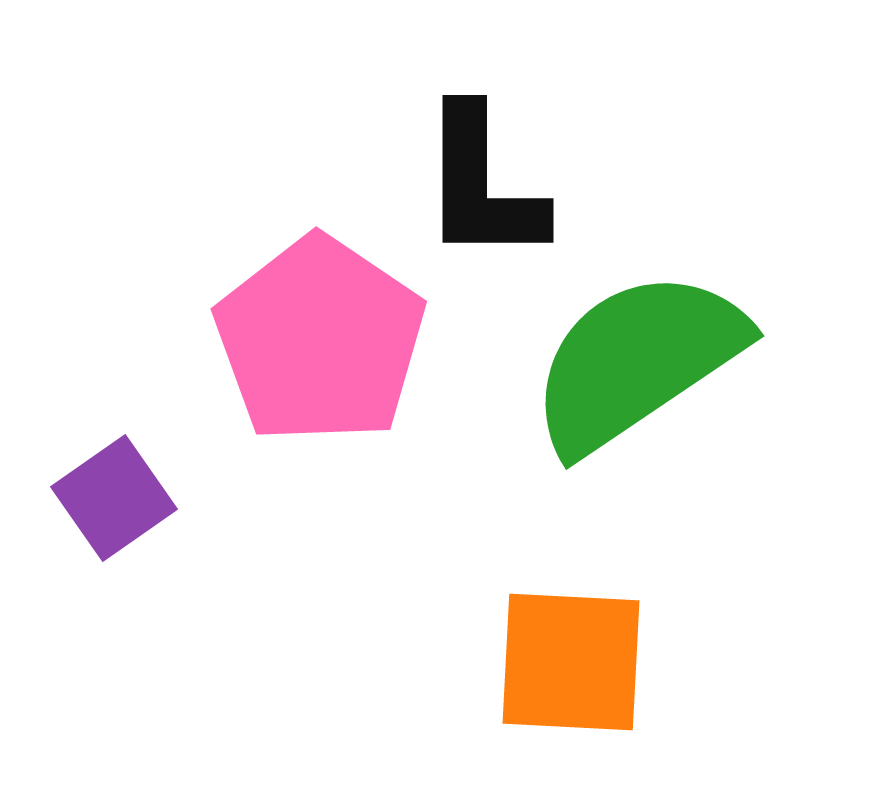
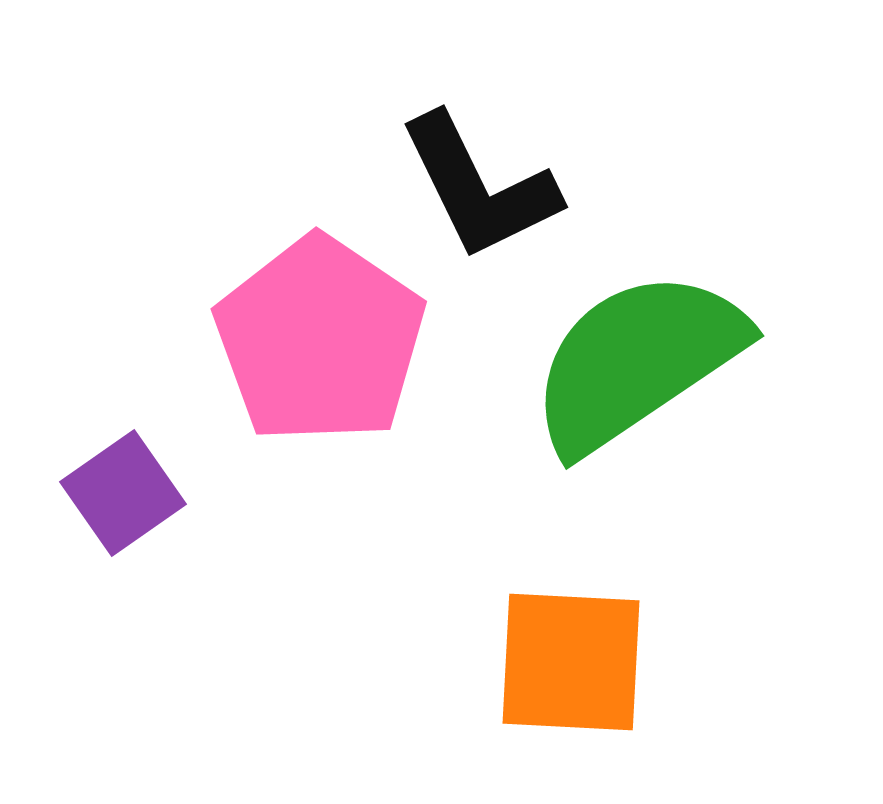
black L-shape: moved 3 px left, 2 px down; rotated 26 degrees counterclockwise
purple square: moved 9 px right, 5 px up
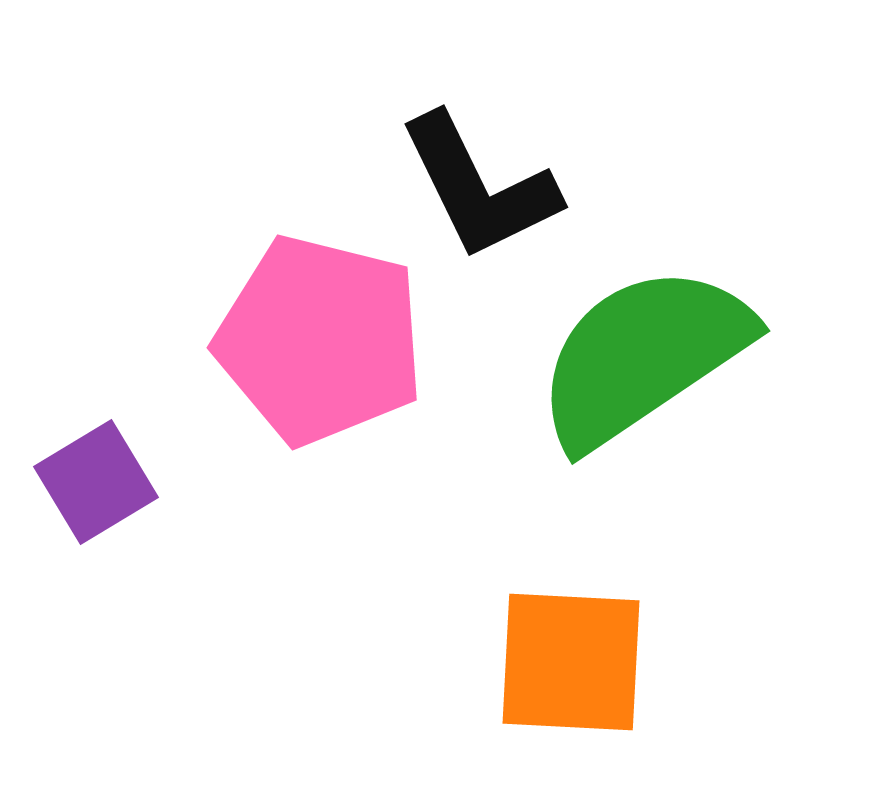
pink pentagon: rotated 20 degrees counterclockwise
green semicircle: moved 6 px right, 5 px up
purple square: moved 27 px left, 11 px up; rotated 4 degrees clockwise
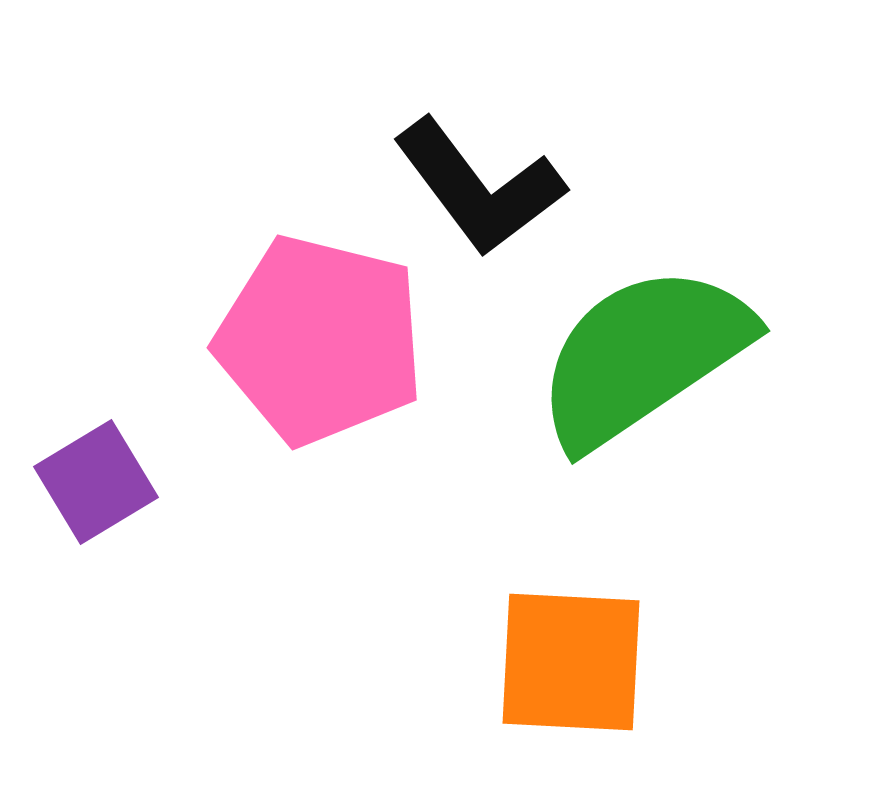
black L-shape: rotated 11 degrees counterclockwise
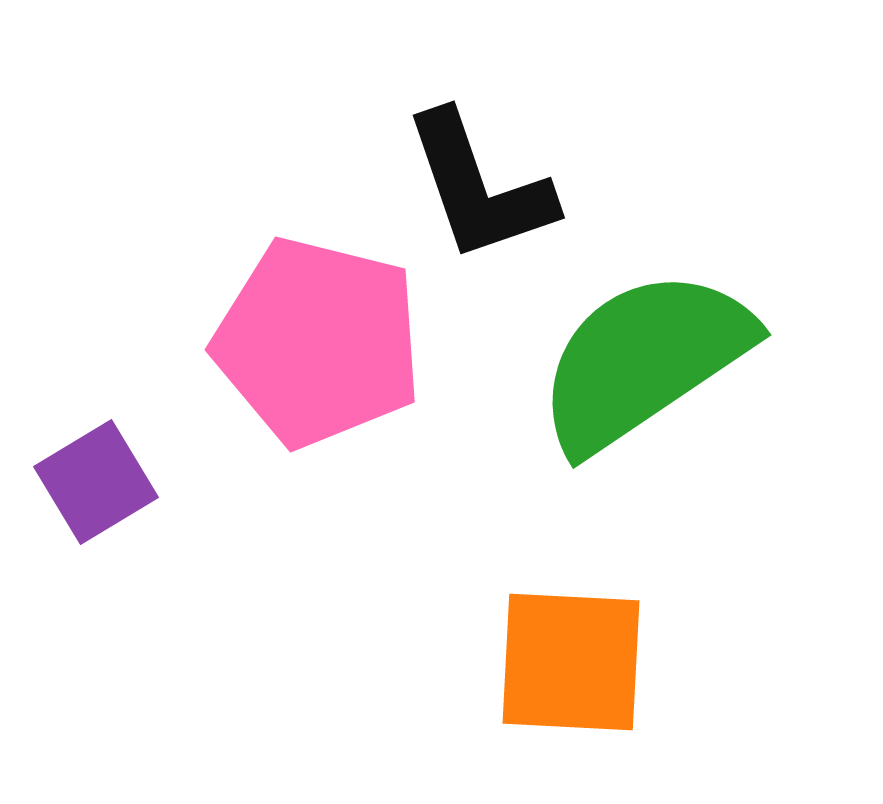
black L-shape: rotated 18 degrees clockwise
pink pentagon: moved 2 px left, 2 px down
green semicircle: moved 1 px right, 4 px down
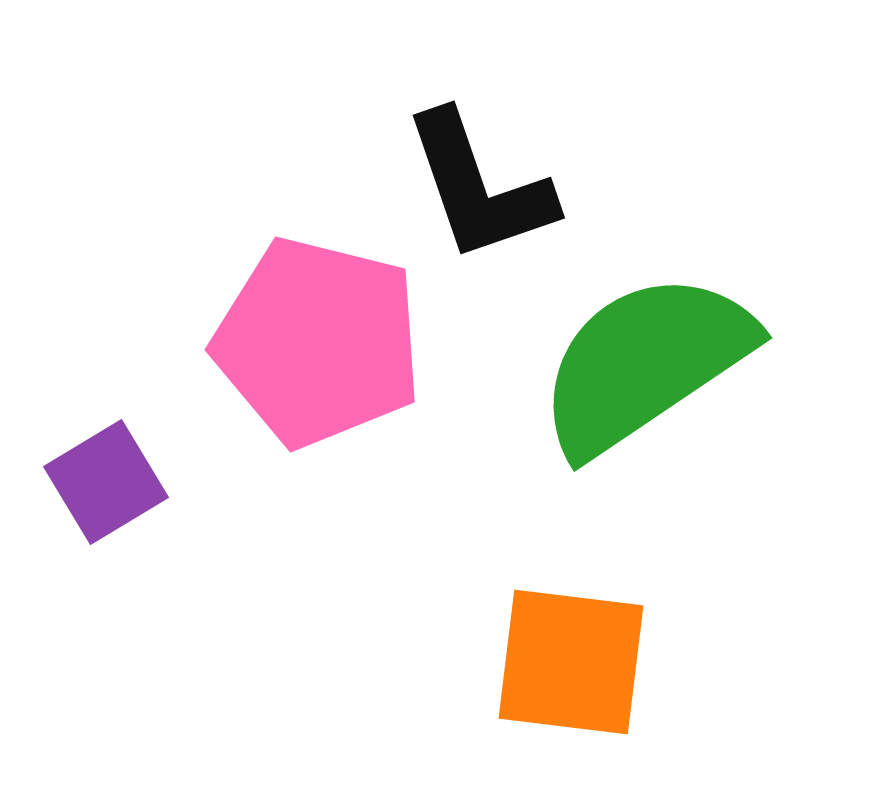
green semicircle: moved 1 px right, 3 px down
purple square: moved 10 px right
orange square: rotated 4 degrees clockwise
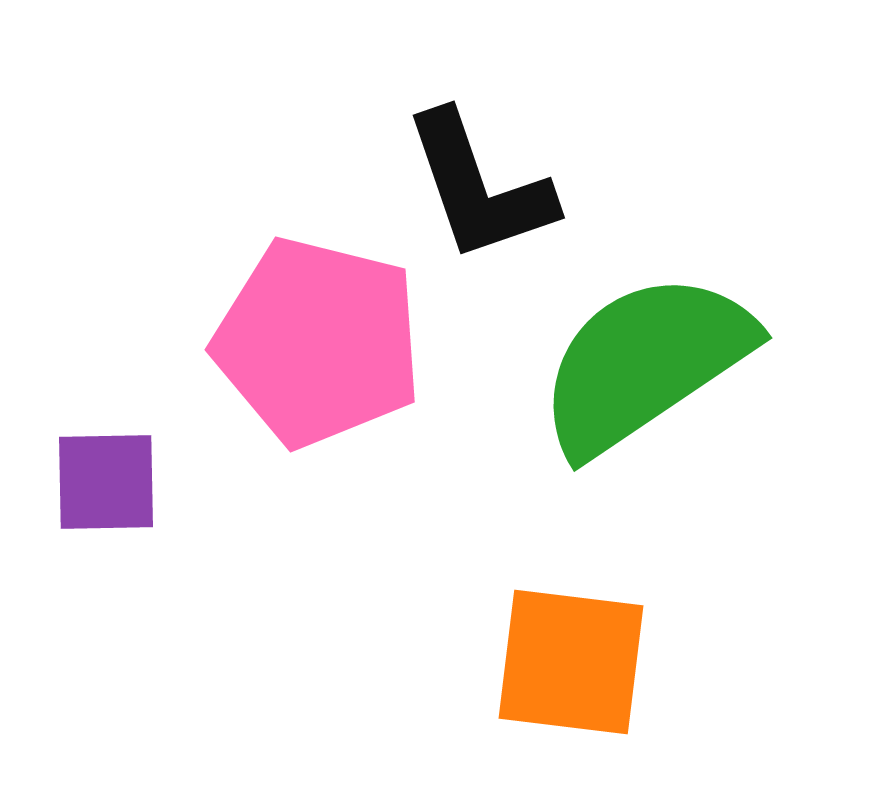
purple square: rotated 30 degrees clockwise
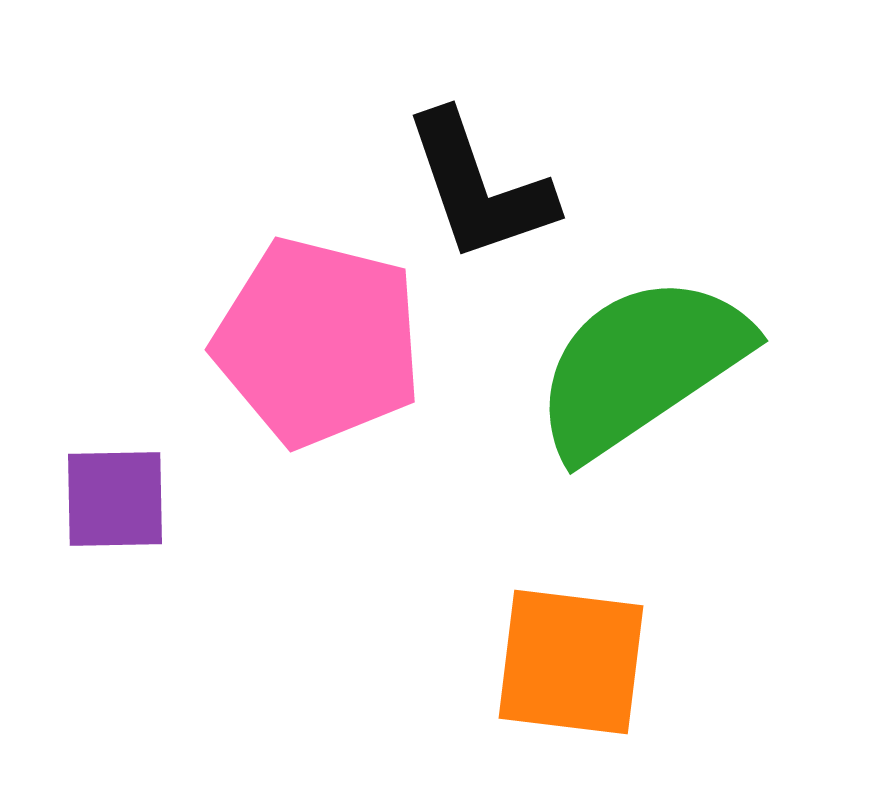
green semicircle: moved 4 px left, 3 px down
purple square: moved 9 px right, 17 px down
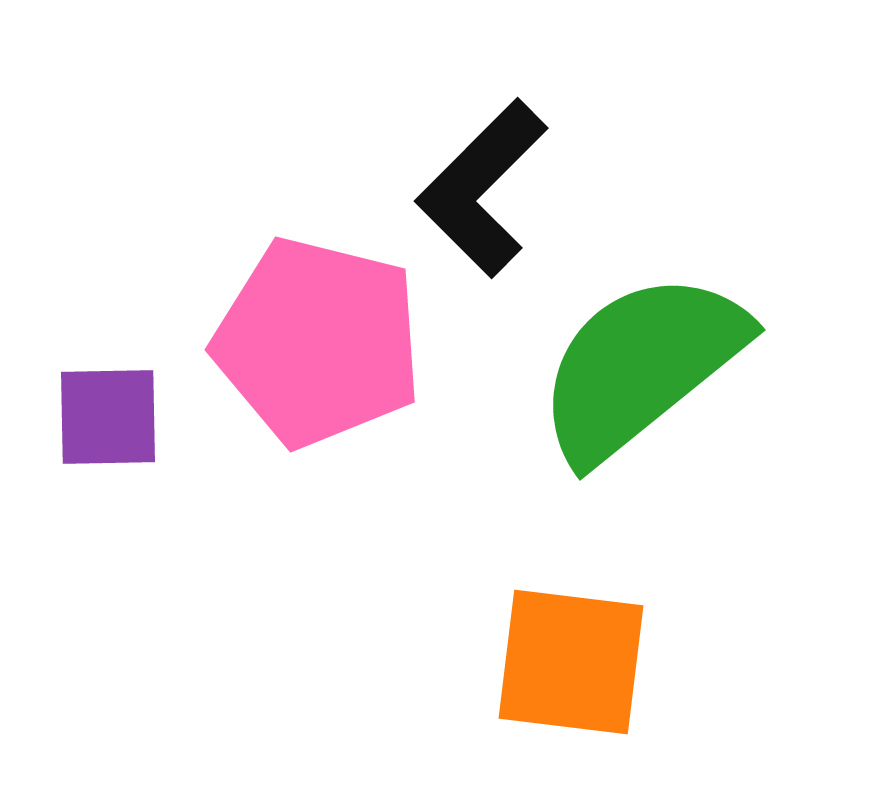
black L-shape: moved 3 px right, 1 px down; rotated 64 degrees clockwise
green semicircle: rotated 5 degrees counterclockwise
purple square: moved 7 px left, 82 px up
